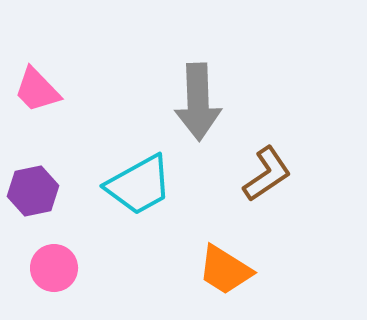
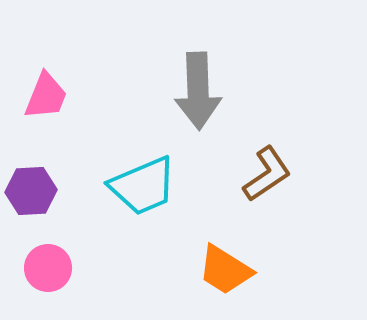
pink trapezoid: moved 9 px right, 6 px down; rotated 114 degrees counterclockwise
gray arrow: moved 11 px up
cyan trapezoid: moved 4 px right, 1 px down; rotated 6 degrees clockwise
purple hexagon: moved 2 px left; rotated 9 degrees clockwise
pink circle: moved 6 px left
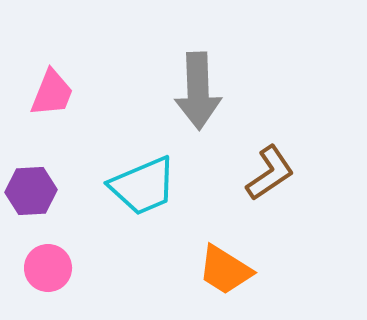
pink trapezoid: moved 6 px right, 3 px up
brown L-shape: moved 3 px right, 1 px up
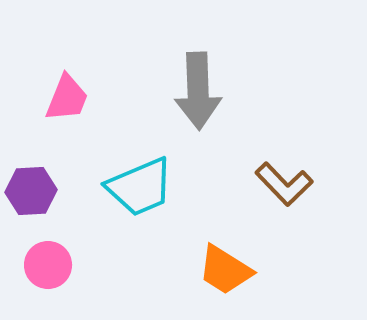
pink trapezoid: moved 15 px right, 5 px down
brown L-shape: moved 14 px right, 11 px down; rotated 80 degrees clockwise
cyan trapezoid: moved 3 px left, 1 px down
pink circle: moved 3 px up
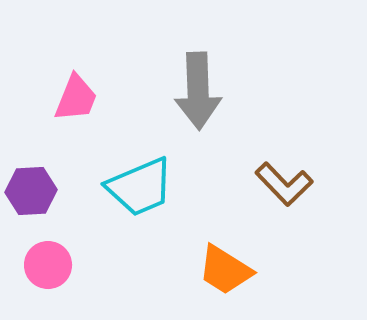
pink trapezoid: moved 9 px right
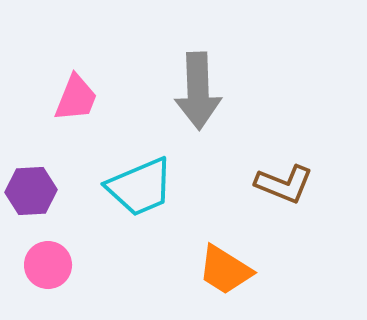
brown L-shape: rotated 24 degrees counterclockwise
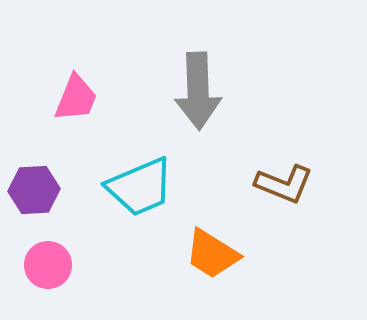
purple hexagon: moved 3 px right, 1 px up
orange trapezoid: moved 13 px left, 16 px up
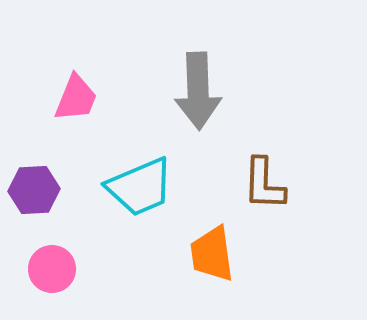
brown L-shape: moved 20 px left; rotated 70 degrees clockwise
orange trapezoid: rotated 50 degrees clockwise
pink circle: moved 4 px right, 4 px down
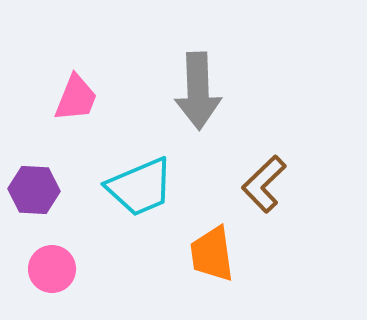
brown L-shape: rotated 44 degrees clockwise
purple hexagon: rotated 6 degrees clockwise
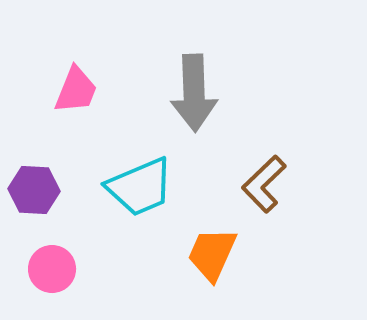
gray arrow: moved 4 px left, 2 px down
pink trapezoid: moved 8 px up
orange trapezoid: rotated 32 degrees clockwise
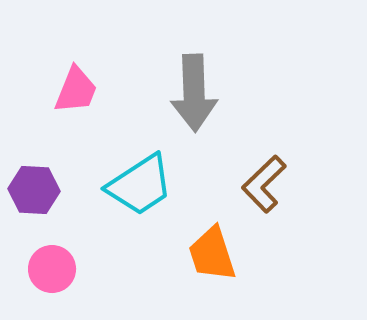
cyan trapezoid: moved 2 px up; rotated 10 degrees counterclockwise
orange trapezoid: rotated 42 degrees counterclockwise
